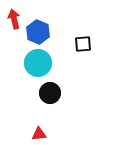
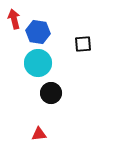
blue hexagon: rotated 15 degrees counterclockwise
black circle: moved 1 px right
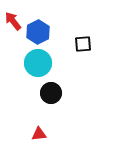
red arrow: moved 1 px left, 2 px down; rotated 24 degrees counterclockwise
blue hexagon: rotated 25 degrees clockwise
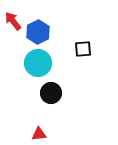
black square: moved 5 px down
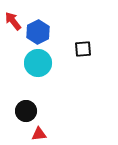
black circle: moved 25 px left, 18 px down
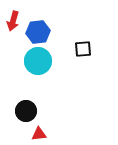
red arrow: rotated 126 degrees counterclockwise
blue hexagon: rotated 20 degrees clockwise
cyan circle: moved 2 px up
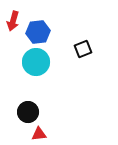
black square: rotated 18 degrees counterclockwise
cyan circle: moved 2 px left, 1 px down
black circle: moved 2 px right, 1 px down
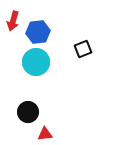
red triangle: moved 6 px right
